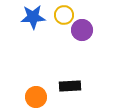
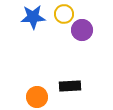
yellow circle: moved 1 px up
orange circle: moved 1 px right
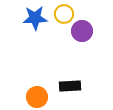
blue star: moved 2 px right, 1 px down
purple circle: moved 1 px down
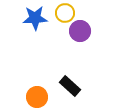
yellow circle: moved 1 px right, 1 px up
purple circle: moved 2 px left
black rectangle: rotated 45 degrees clockwise
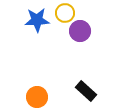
blue star: moved 2 px right, 2 px down
black rectangle: moved 16 px right, 5 px down
